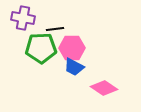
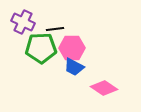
purple cross: moved 4 px down; rotated 15 degrees clockwise
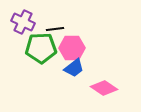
blue trapezoid: moved 1 px down; rotated 65 degrees counterclockwise
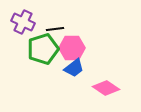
green pentagon: moved 2 px right, 1 px down; rotated 16 degrees counterclockwise
pink diamond: moved 2 px right
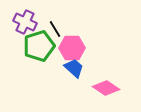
purple cross: moved 2 px right
black line: rotated 66 degrees clockwise
green pentagon: moved 4 px left, 3 px up
blue trapezoid: rotated 100 degrees counterclockwise
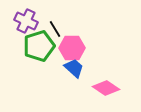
purple cross: moved 1 px right, 1 px up
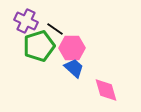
black line: rotated 24 degrees counterclockwise
pink diamond: moved 2 px down; rotated 40 degrees clockwise
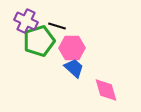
black line: moved 2 px right, 3 px up; rotated 18 degrees counterclockwise
green pentagon: moved 5 px up
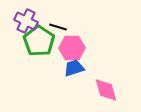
black line: moved 1 px right, 1 px down
green pentagon: rotated 20 degrees counterclockwise
blue trapezoid: rotated 60 degrees counterclockwise
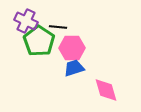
black line: rotated 12 degrees counterclockwise
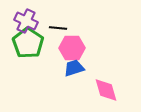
black line: moved 1 px down
green pentagon: moved 11 px left, 2 px down
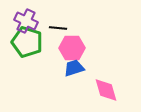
green pentagon: moved 1 px left, 1 px up; rotated 16 degrees counterclockwise
